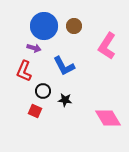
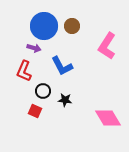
brown circle: moved 2 px left
blue L-shape: moved 2 px left
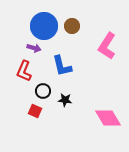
blue L-shape: rotated 15 degrees clockwise
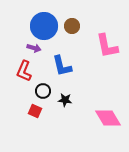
pink L-shape: rotated 44 degrees counterclockwise
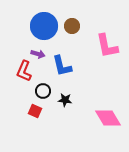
purple arrow: moved 4 px right, 6 px down
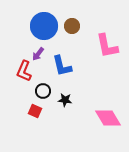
purple arrow: rotated 112 degrees clockwise
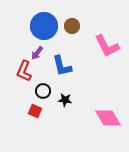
pink L-shape: rotated 16 degrees counterclockwise
purple arrow: moved 1 px left, 1 px up
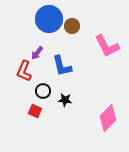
blue circle: moved 5 px right, 7 px up
pink diamond: rotated 76 degrees clockwise
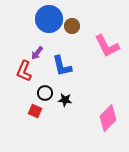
black circle: moved 2 px right, 2 px down
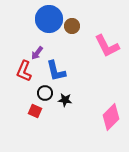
blue L-shape: moved 6 px left, 5 px down
pink diamond: moved 3 px right, 1 px up
